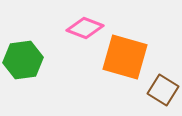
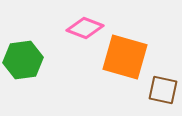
brown square: rotated 20 degrees counterclockwise
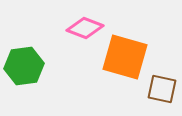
green hexagon: moved 1 px right, 6 px down
brown square: moved 1 px left, 1 px up
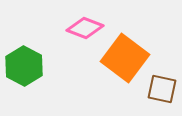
orange square: moved 1 px down; rotated 21 degrees clockwise
green hexagon: rotated 24 degrees counterclockwise
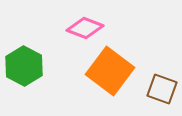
orange square: moved 15 px left, 13 px down
brown square: rotated 8 degrees clockwise
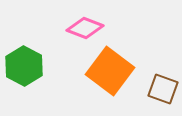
brown square: moved 1 px right
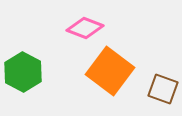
green hexagon: moved 1 px left, 6 px down
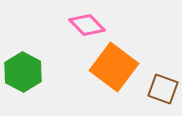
pink diamond: moved 2 px right, 3 px up; rotated 24 degrees clockwise
orange square: moved 4 px right, 4 px up
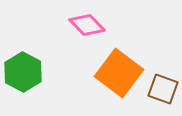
orange square: moved 5 px right, 6 px down
